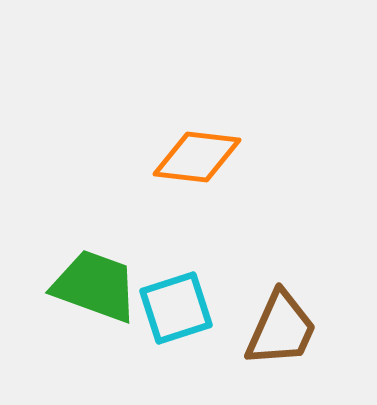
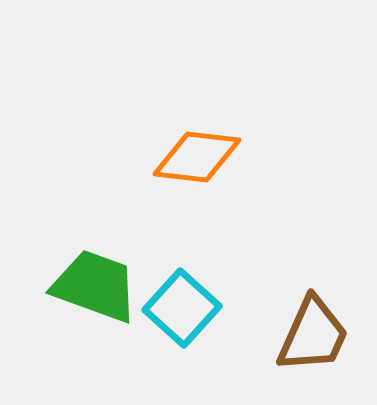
cyan square: moved 6 px right; rotated 30 degrees counterclockwise
brown trapezoid: moved 32 px right, 6 px down
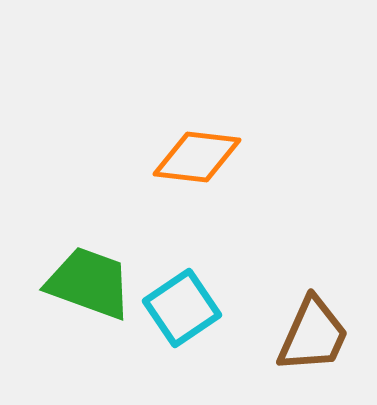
green trapezoid: moved 6 px left, 3 px up
cyan square: rotated 14 degrees clockwise
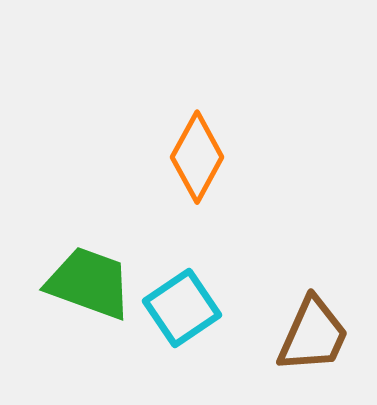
orange diamond: rotated 68 degrees counterclockwise
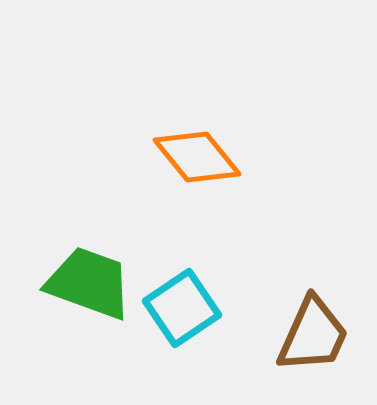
orange diamond: rotated 68 degrees counterclockwise
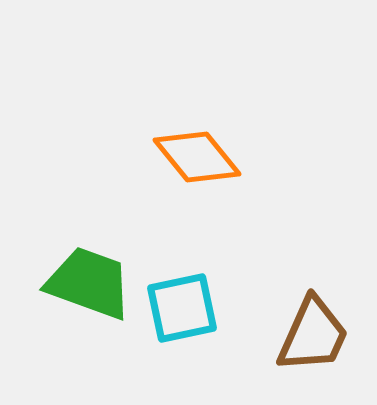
cyan square: rotated 22 degrees clockwise
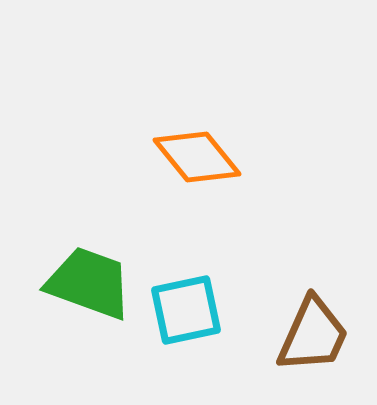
cyan square: moved 4 px right, 2 px down
